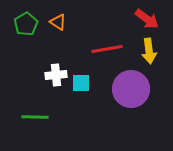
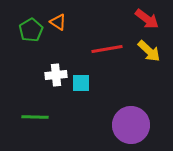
green pentagon: moved 5 px right, 6 px down
yellow arrow: rotated 40 degrees counterclockwise
purple circle: moved 36 px down
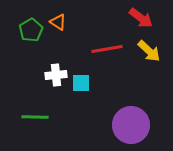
red arrow: moved 6 px left, 1 px up
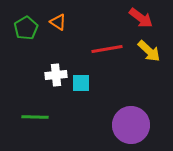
green pentagon: moved 5 px left, 2 px up
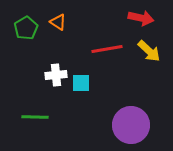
red arrow: rotated 25 degrees counterclockwise
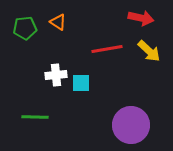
green pentagon: moved 1 px left; rotated 25 degrees clockwise
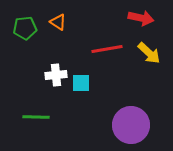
yellow arrow: moved 2 px down
green line: moved 1 px right
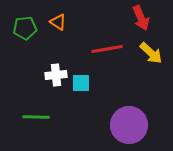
red arrow: rotated 55 degrees clockwise
yellow arrow: moved 2 px right
purple circle: moved 2 px left
